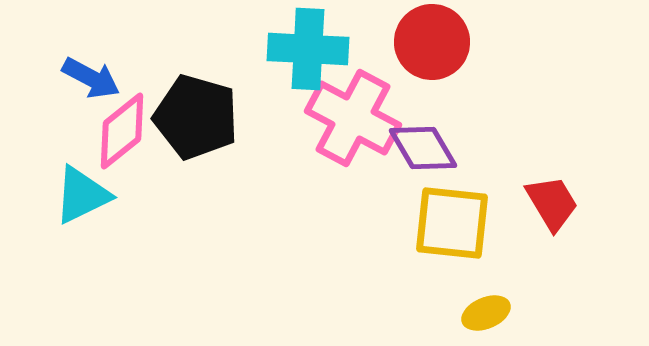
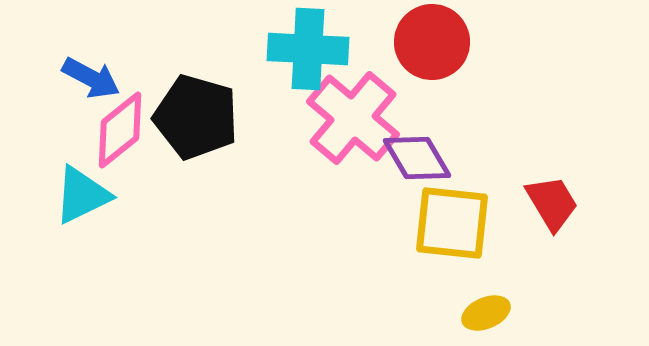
pink cross: rotated 12 degrees clockwise
pink diamond: moved 2 px left, 1 px up
purple diamond: moved 6 px left, 10 px down
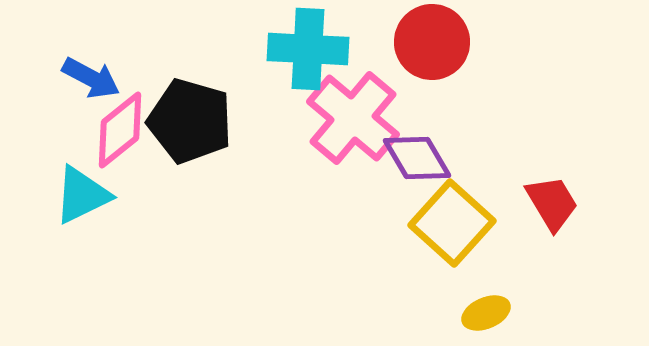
black pentagon: moved 6 px left, 4 px down
yellow square: rotated 36 degrees clockwise
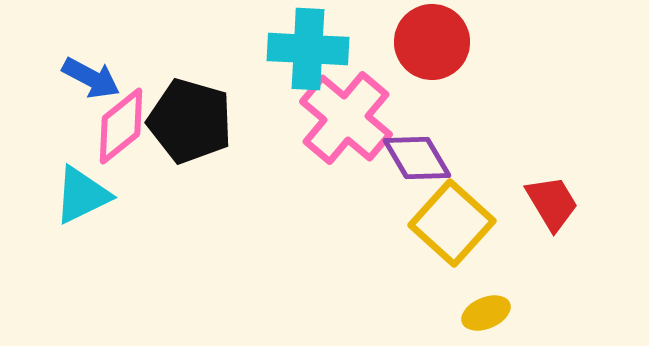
pink cross: moved 7 px left
pink diamond: moved 1 px right, 4 px up
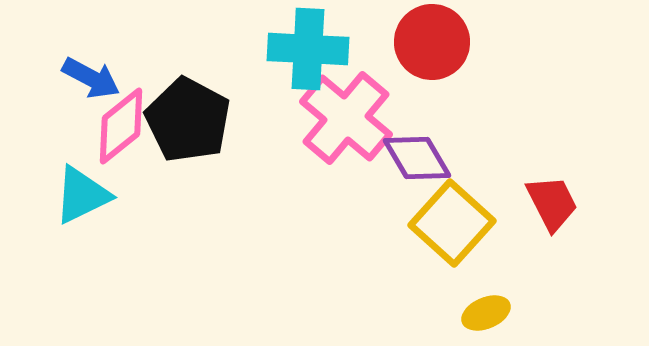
black pentagon: moved 2 px left, 1 px up; rotated 12 degrees clockwise
red trapezoid: rotated 4 degrees clockwise
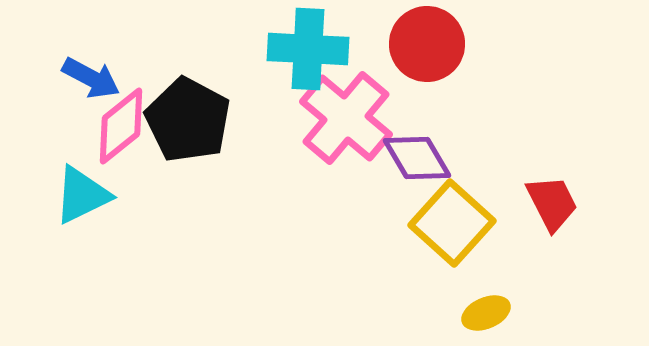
red circle: moved 5 px left, 2 px down
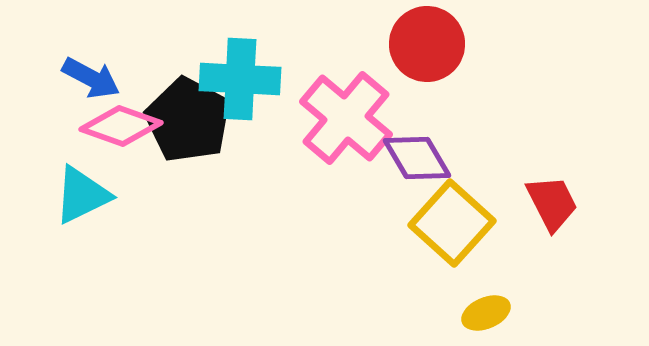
cyan cross: moved 68 px left, 30 px down
pink diamond: rotated 58 degrees clockwise
